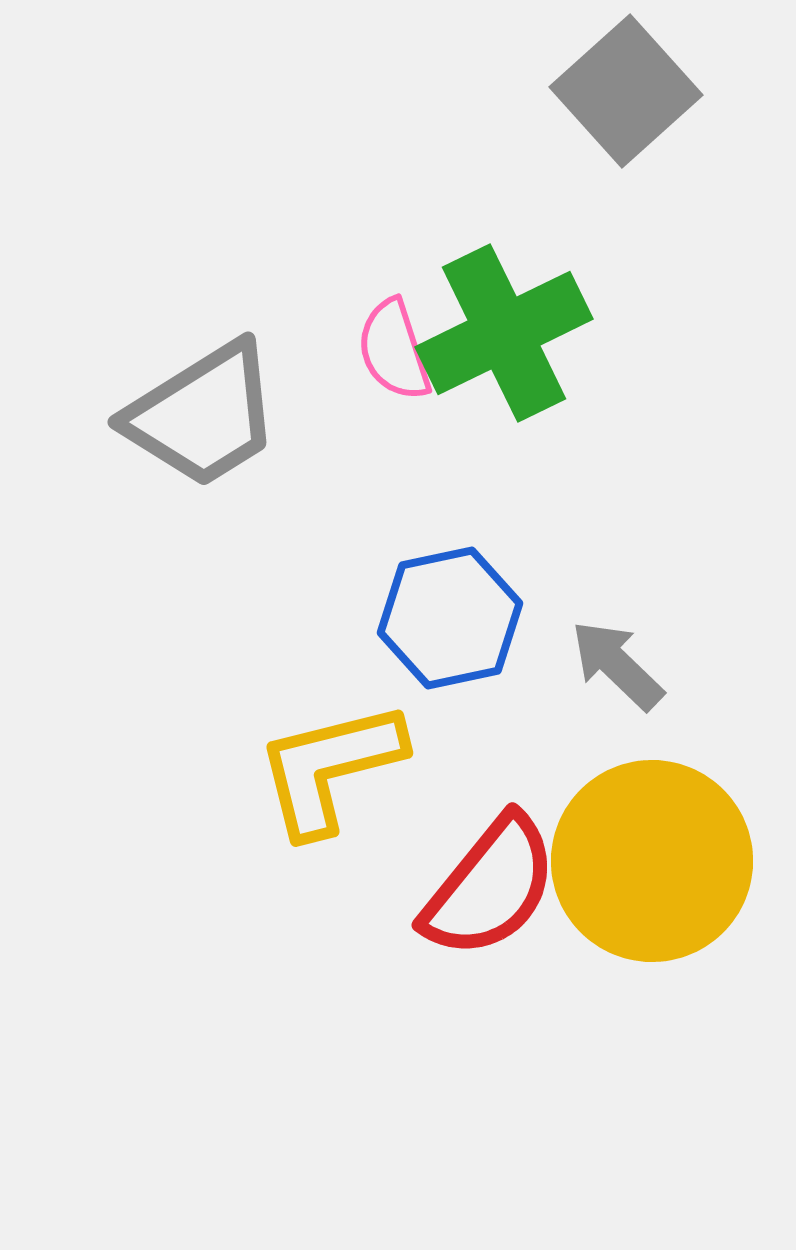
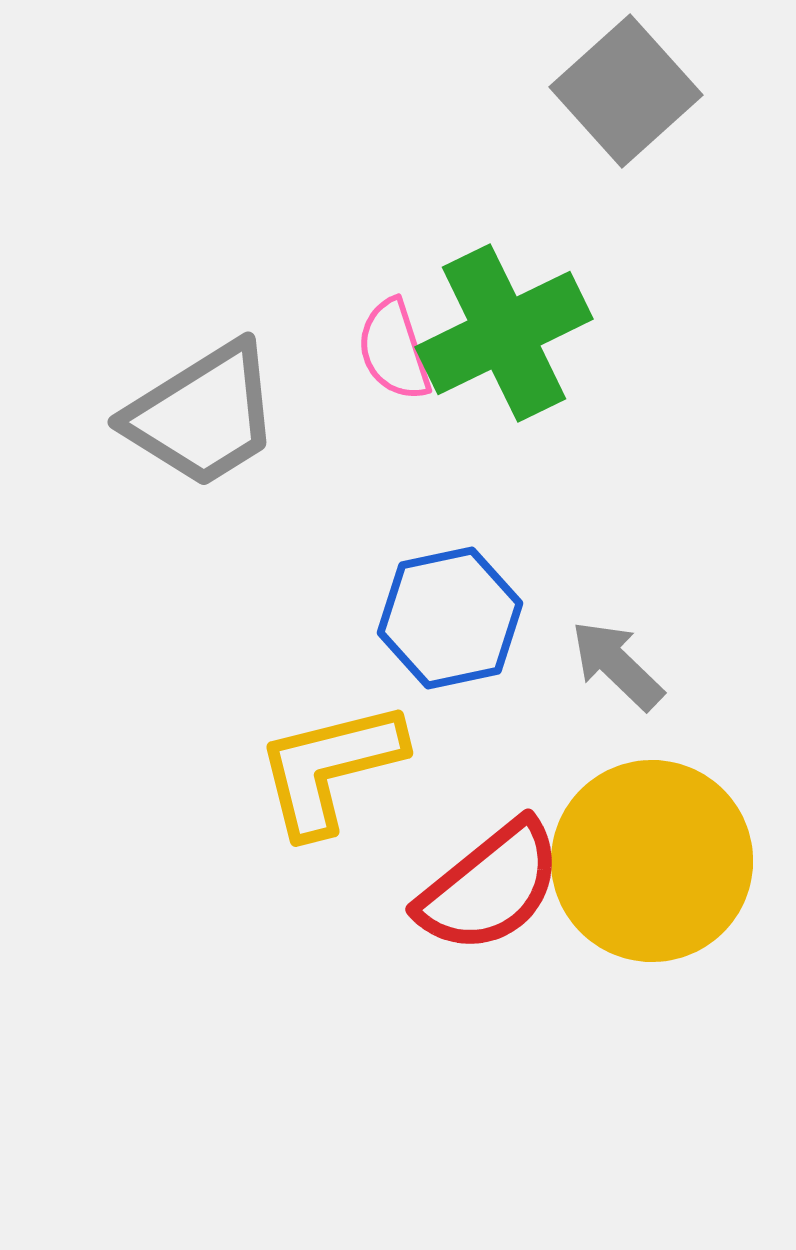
red semicircle: rotated 12 degrees clockwise
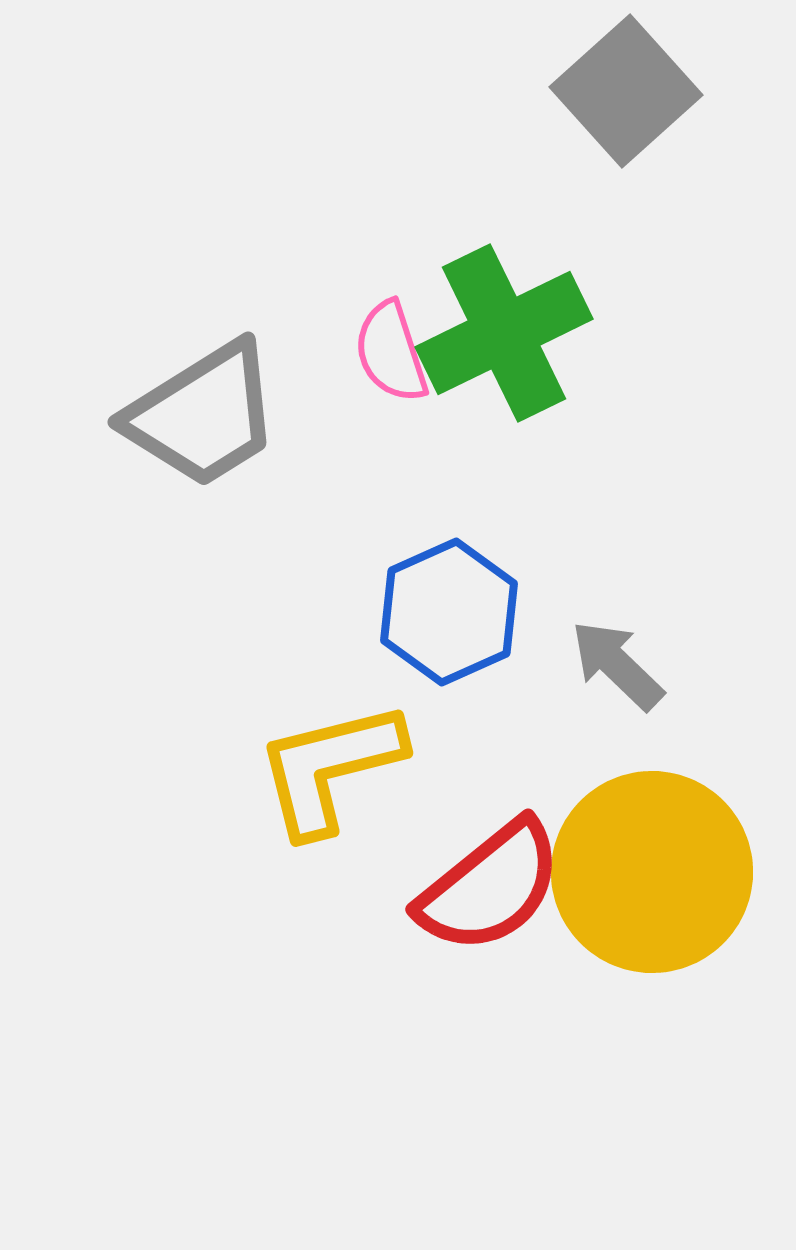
pink semicircle: moved 3 px left, 2 px down
blue hexagon: moved 1 px left, 6 px up; rotated 12 degrees counterclockwise
yellow circle: moved 11 px down
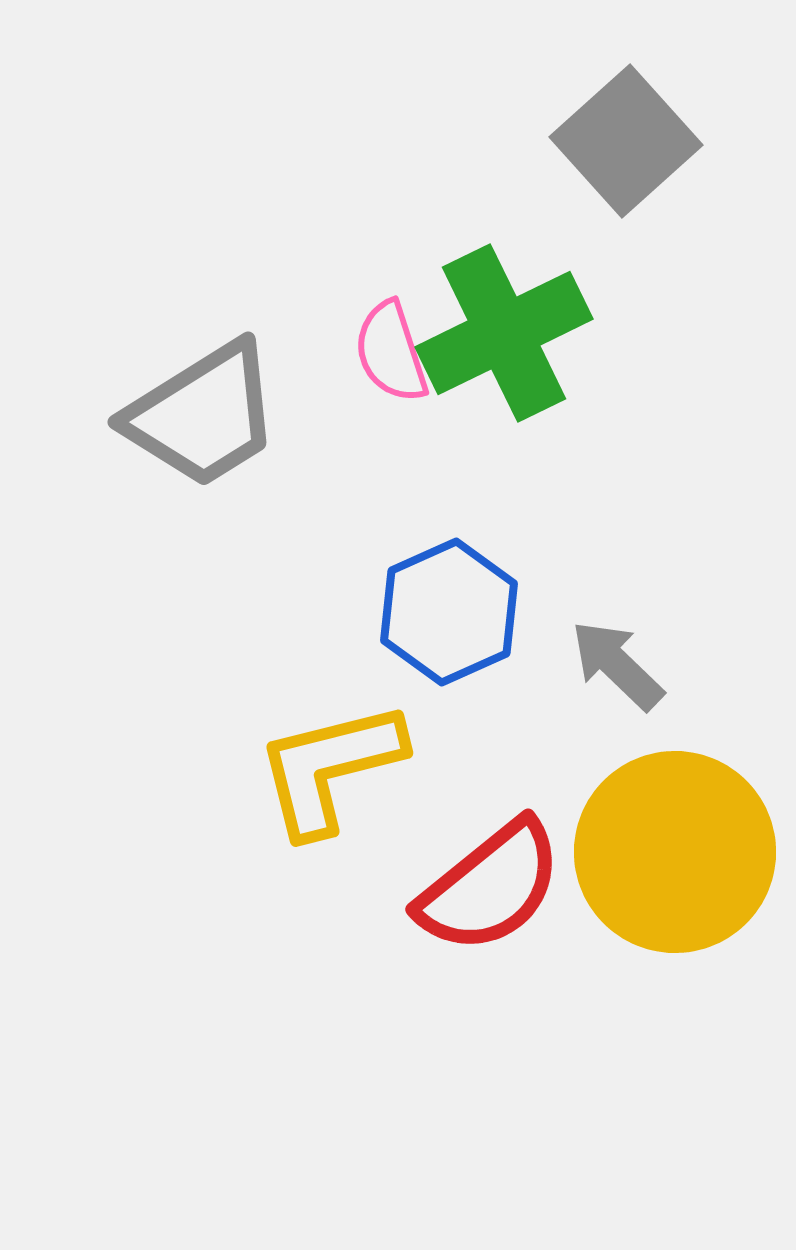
gray square: moved 50 px down
yellow circle: moved 23 px right, 20 px up
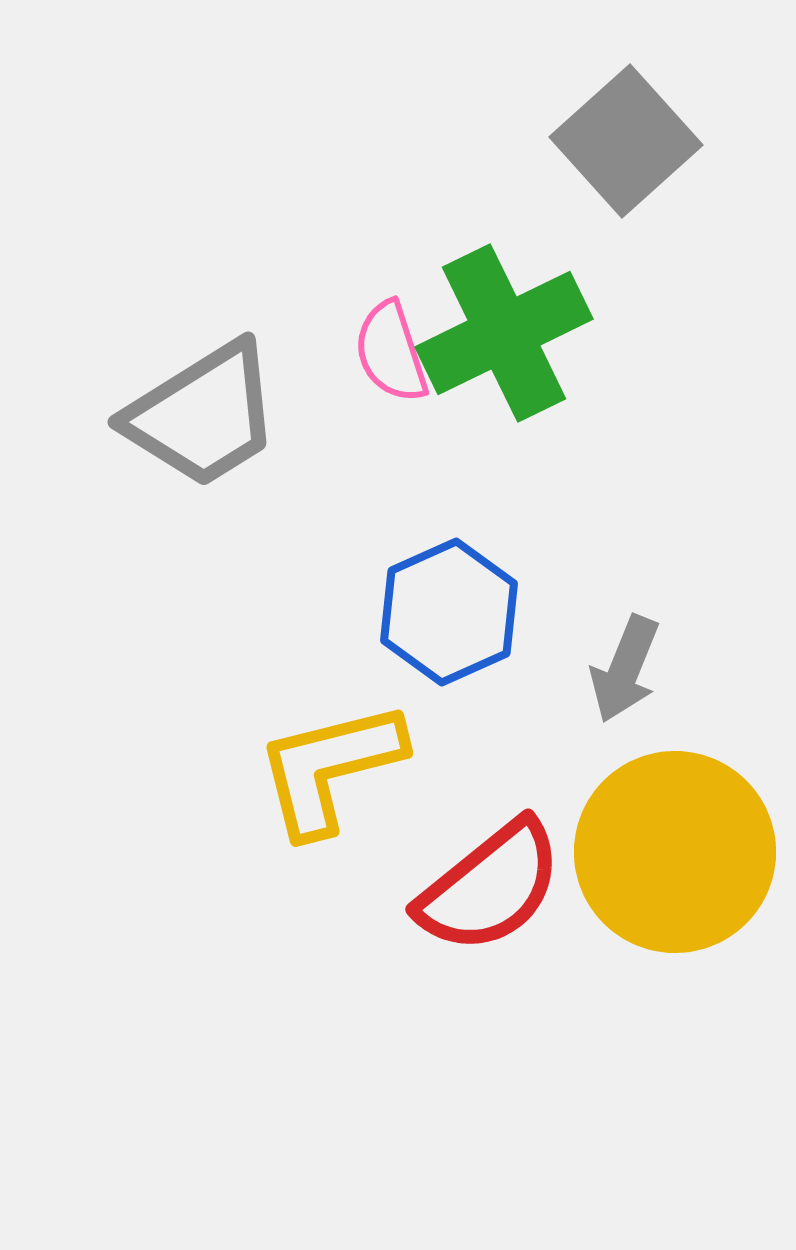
gray arrow: moved 8 px right, 4 px down; rotated 112 degrees counterclockwise
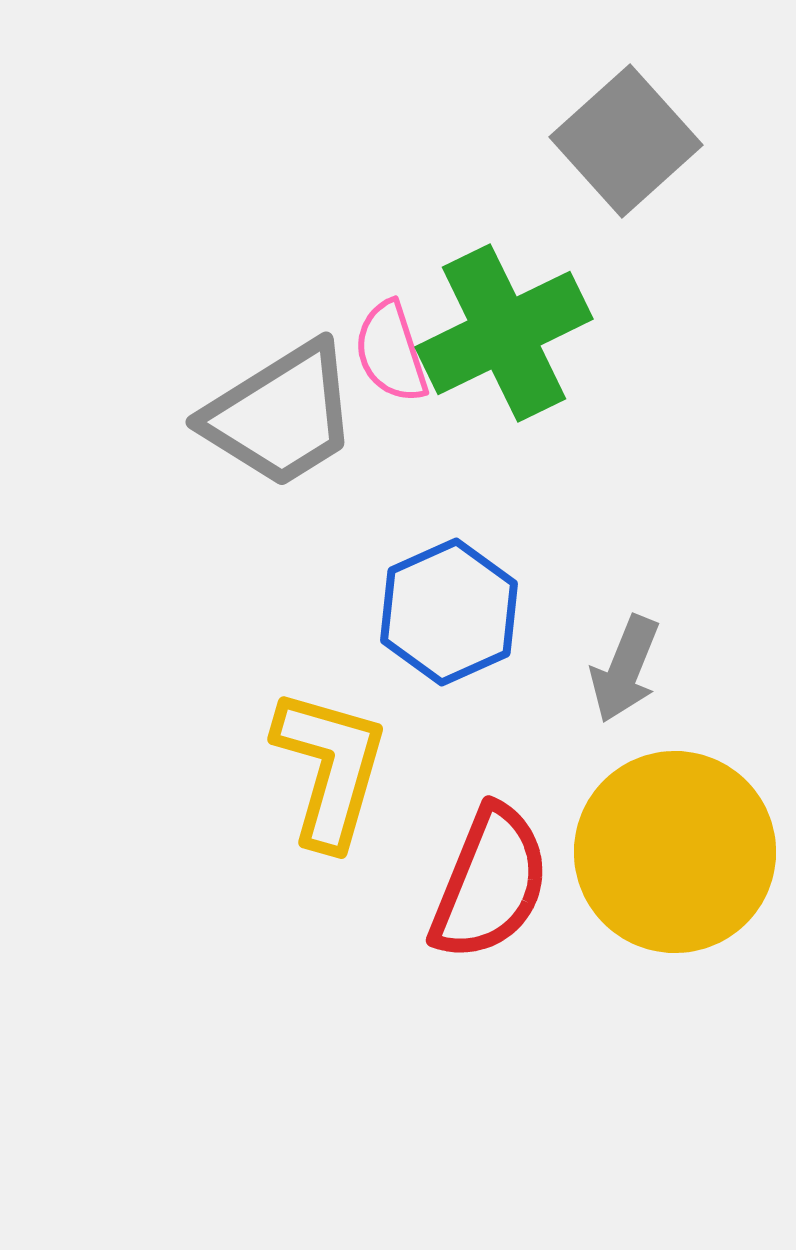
gray trapezoid: moved 78 px right
yellow L-shape: rotated 120 degrees clockwise
red semicircle: moved 4 px up; rotated 29 degrees counterclockwise
